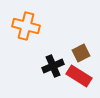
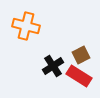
brown square: moved 2 px down
black cross: rotated 10 degrees counterclockwise
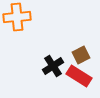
orange cross: moved 9 px left, 9 px up; rotated 20 degrees counterclockwise
